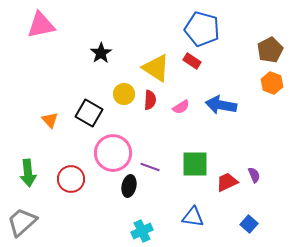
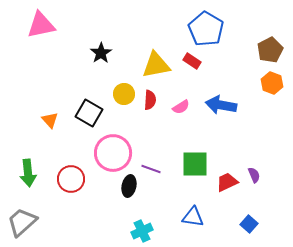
blue pentagon: moved 4 px right; rotated 16 degrees clockwise
yellow triangle: moved 3 px up; rotated 44 degrees counterclockwise
purple line: moved 1 px right, 2 px down
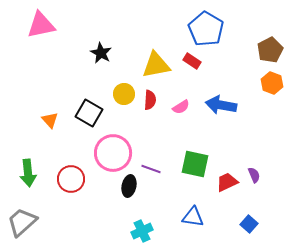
black star: rotated 10 degrees counterclockwise
green square: rotated 12 degrees clockwise
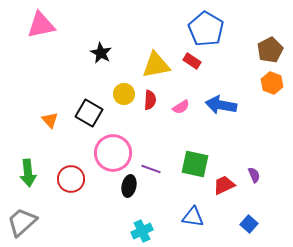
red trapezoid: moved 3 px left, 3 px down
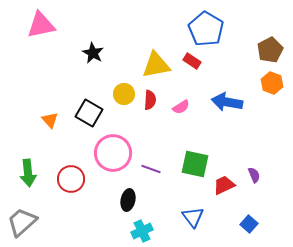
black star: moved 8 px left
blue arrow: moved 6 px right, 3 px up
black ellipse: moved 1 px left, 14 px down
blue triangle: rotated 45 degrees clockwise
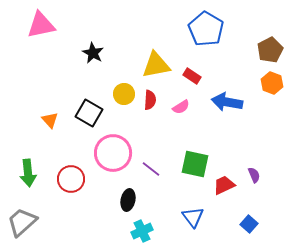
red rectangle: moved 15 px down
purple line: rotated 18 degrees clockwise
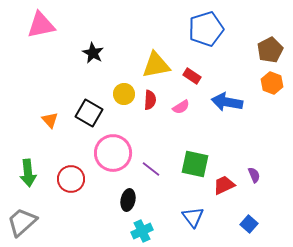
blue pentagon: rotated 24 degrees clockwise
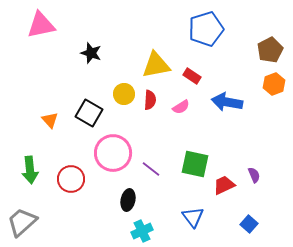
black star: moved 2 px left; rotated 10 degrees counterclockwise
orange hexagon: moved 2 px right, 1 px down; rotated 20 degrees clockwise
green arrow: moved 2 px right, 3 px up
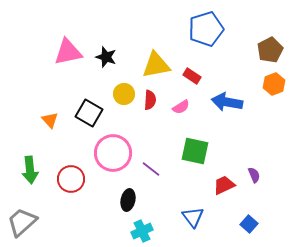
pink triangle: moved 27 px right, 27 px down
black star: moved 15 px right, 4 px down
green square: moved 13 px up
